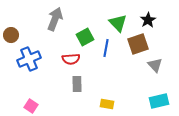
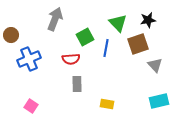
black star: rotated 21 degrees clockwise
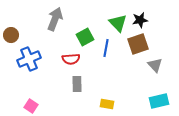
black star: moved 8 px left
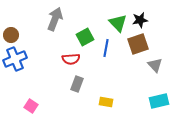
blue cross: moved 14 px left
gray rectangle: rotated 21 degrees clockwise
yellow rectangle: moved 1 px left, 2 px up
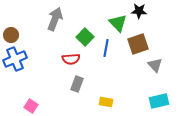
black star: moved 1 px left, 9 px up; rotated 14 degrees clockwise
green square: rotated 18 degrees counterclockwise
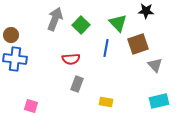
black star: moved 7 px right
green square: moved 4 px left, 12 px up
blue cross: rotated 30 degrees clockwise
pink square: rotated 16 degrees counterclockwise
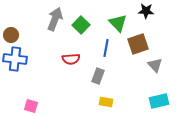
gray rectangle: moved 21 px right, 8 px up
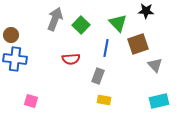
yellow rectangle: moved 2 px left, 2 px up
pink square: moved 5 px up
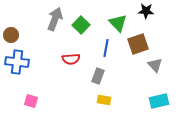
blue cross: moved 2 px right, 3 px down
